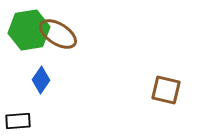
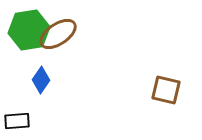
brown ellipse: rotated 66 degrees counterclockwise
black rectangle: moved 1 px left
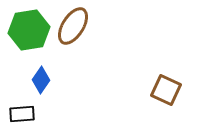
brown ellipse: moved 15 px right, 8 px up; rotated 24 degrees counterclockwise
brown square: rotated 12 degrees clockwise
black rectangle: moved 5 px right, 7 px up
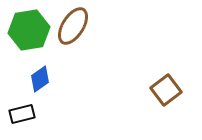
blue diamond: moved 1 px left, 1 px up; rotated 20 degrees clockwise
brown square: rotated 28 degrees clockwise
black rectangle: rotated 10 degrees counterclockwise
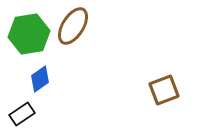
green hexagon: moved 4 px down
brown square: moved 2 px left; rotated 16 degrees clockwise
black rectangle: rotated 20 degrees counterclockwise
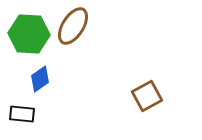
green hexagon: rotated 12 degrees clockwise
brown square: moved 17 px left, 6 px down; rotated 8 degrees counterclockwise
black rectangle: rotated 40 degrees clockwise
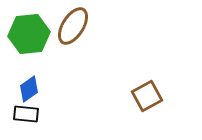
green hexagon: rotated 9 degrees counterclockwise
blue diamond: moved 11 px left, 10 px down
black rectangle: moved 4 px right
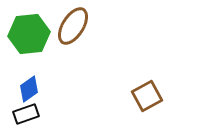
black rectangle: rotated 25 degrees counterclockwise
